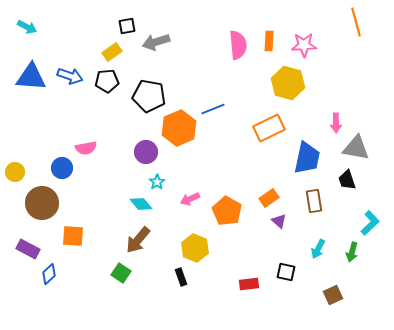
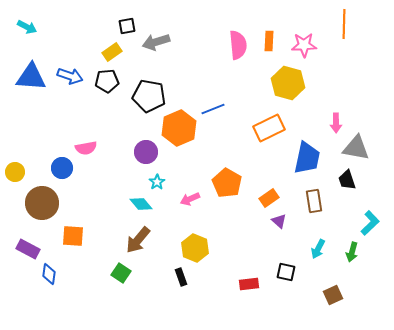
orange line at (356, 22): moved 12 px left, 2 px down; rotated 16 degrees clockwise
orange pentagon at (227, 211): moved 28 px up
blue diamond at (49, 274): rotated 40 degrees counterclockwise
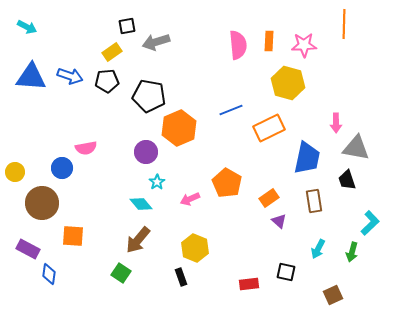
blue line at (213, 109): moved 18 px right, 1 px down
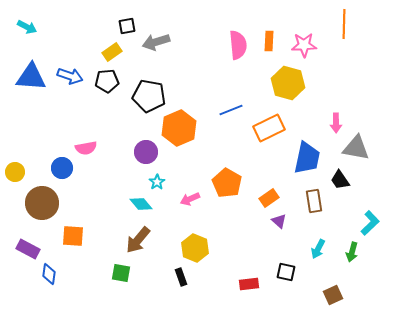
black trapezoid at (347, 180): moved 7 px left; rotated 15 degrees counterclockwise
green square at (121, 273): rotated 24 degrees counterclockwise
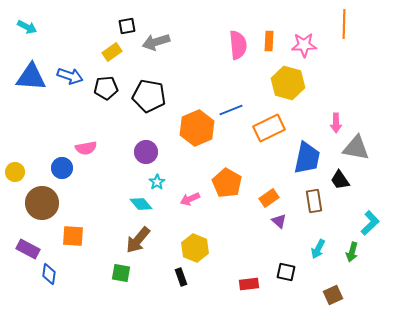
black pentagon at (107, 81): moved 1 px left, 7 px down
orange hexagon at (179, 128): moved 18 px right
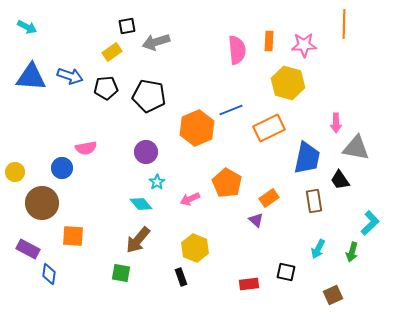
pink semicircle at (238, 45): moved 1 px left, 5 px down
purple triangle at (279, 221): moved 23 px left, 1 px up
